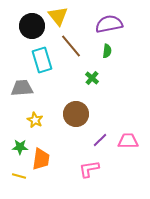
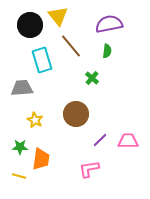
black circle: moved 2 px left, 1 px up
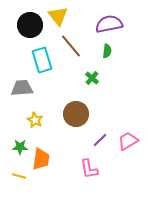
pink trapezoid: rotated 30 degrees counterclockwise
pink L-shape: rotated 90 degrees counterclockwise
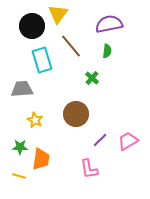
yellow triangle: moved 2 px up; rotated 15 degrees clockwise
black circle: moved 2 px right, 1 px down
gray trapezoid: moved 1 px down
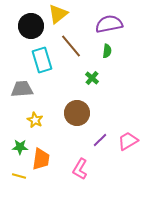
yellow triangle: rotated 15 degrees clockwise
black circle: moved 1 px left
brown circle: moved 1 px right, 1 px up
pink L-shape: moved 9 px left; rotated 40 degrees clockwise
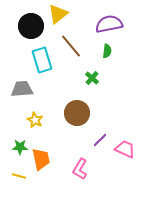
pink trapezoid: moved 3 px left, 8 px down; rotated 55 degrees clockwise
orange trapezoid: rotated 20 degrees counterclockwise
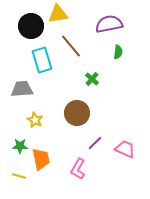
yellow triangle: rotated 30 degrees clockwise
green semicircle: moved 11 px right, 1 px down
green cross: moved 1 px down
purple line: moved 5 px left, 3 px down
green star: moved 1 px up
pink L-shape: moved 2 px left
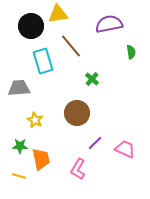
green semicircle: moved 13 px right; rotated 16 degrees counterclockwise
cyan rectangle: moved 1 px right, 1 px down
gray trapezoid: moved 3 px left, 1 px up
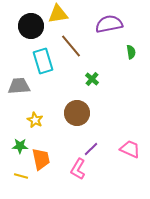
gray trapezoid: moved 2 px up
purple line: moved 4 px left, 6 px down
pink trapezoid: moved 5 px right
yellow line: moved 2 px right
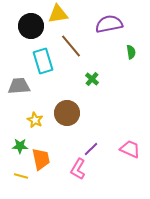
brown circle: moved 10 px left
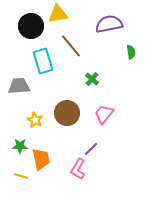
pink trapezoid: moved 26 px left, 35 px up; rotated 75 degrees counterclockwise
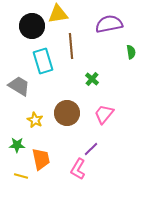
black circle: moved 1 px right
brown line: rotated 35 degrees clockwise
gray trapezoid: rotated 35 degrees clockwise
green star: moved 3 px left, 1 px up
